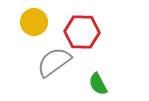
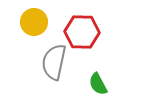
gray semicircle: rotated 42 degrees counterclockwise
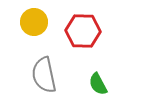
red hexagon: moved 1 px right, 1 px up
gray semicircle: moved 10 px left, 13 px down; rotated 24 degrees counterclockwise
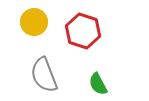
red hexagon: rotated 16 degrees clockwise
gray semicircle: rotated 9 degrees counterclockwise
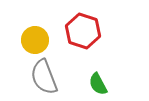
yellow circle: moved 1 px right, 18 px down
gray semicircle: moved 2 px down
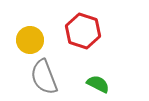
yellow circle: moved 5 px left
green semicircle: rotated 145 degrees clockwise
